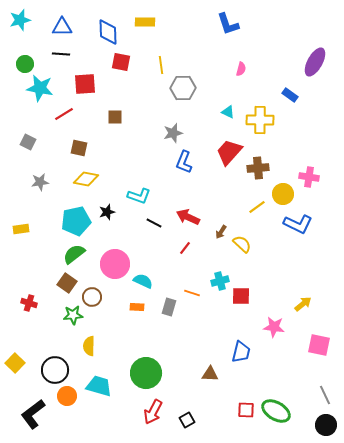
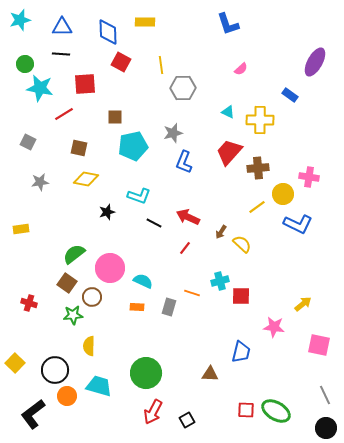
red square at (121, 62): rotated 18 degrees clockwise
pink semicircle at (241, 69): rotated 32 degrees clockwise
cyan pentagon at (76, 221): moved 57 px right, 75 px up
pink circle at (115, 264): moved 5 px left, 4 px down
black circle at (326, 425): moved 3 px down
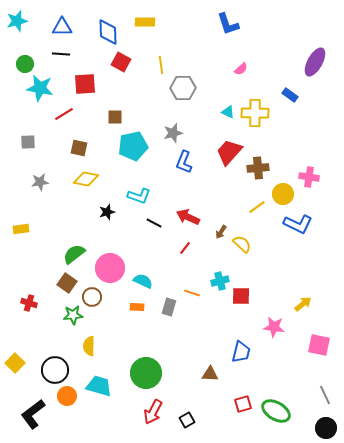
cyan star at (20, 20): moved 3 px left, 1 px down
yellow cross at (260, 120): moved 5 px left, 7 px up
gray square at (28, 142): rotated 28 degrees counterclockwise
red square at (246, 410): moved 3 px left, 6 px up; rotated 18 degrees counterclockwise
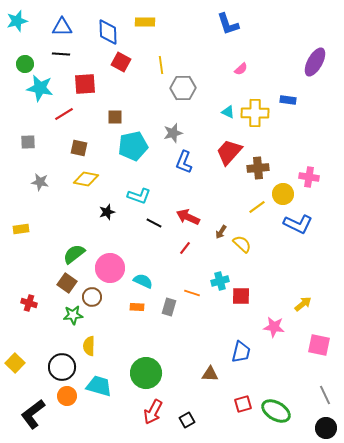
blue rectangle at (290, 95): moved 2 px left, 5 px down; rotated 28 degrees counterclockwise
gray star at (40, 182): rotated 18 degrees clockwise
black circle at (55, 370): moved 7 px right, 3 px up
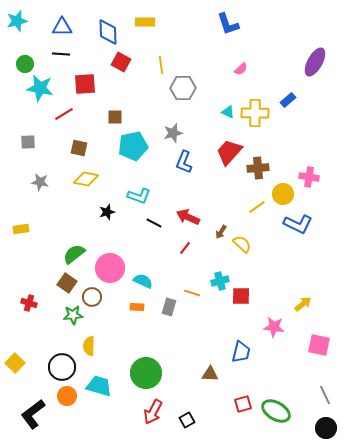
blue rectangle at (288, 100): rotated 49 degrees counterclockwise
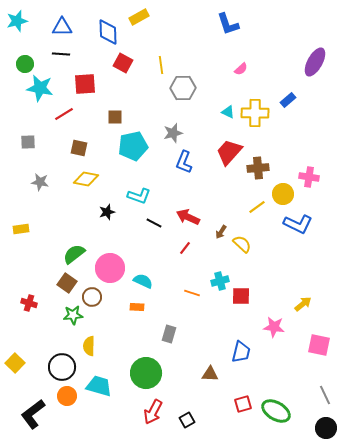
yellow rectangle at (145, 22): moved 6 px left, 5 px up; rotated 30 degrees counterclockwise
red square at (121, 62): moved 2 px right, 1 px down
gray rectangle at (169, 307): moved 27 px down
